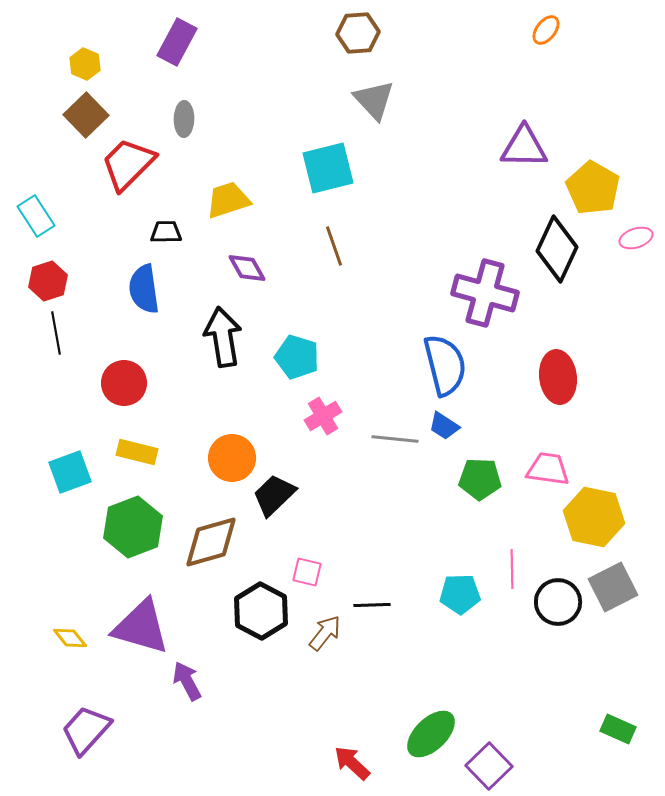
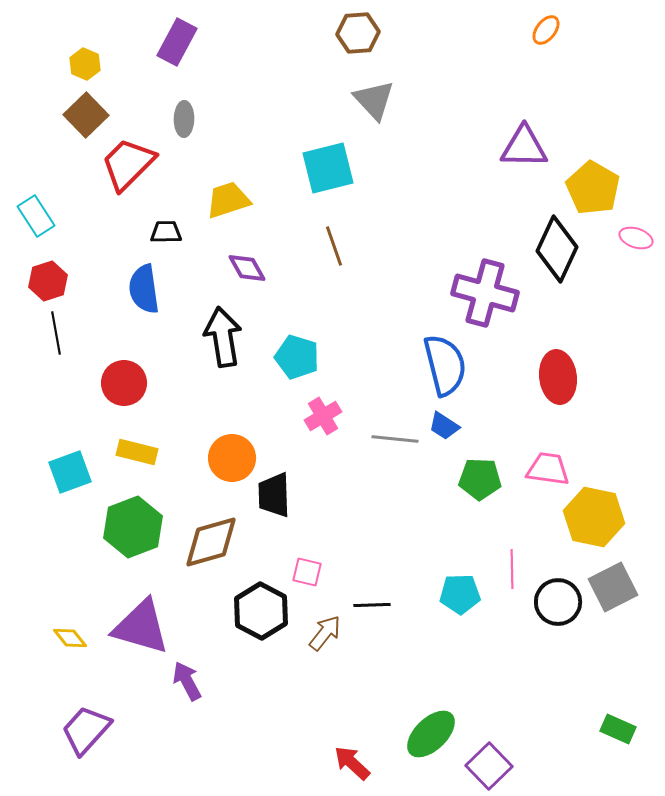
pink ellipse at (636, 238): rotated 36 degrees clockwise
black trapezoid at (274, 495): rotated 48 degrees counterclockwise
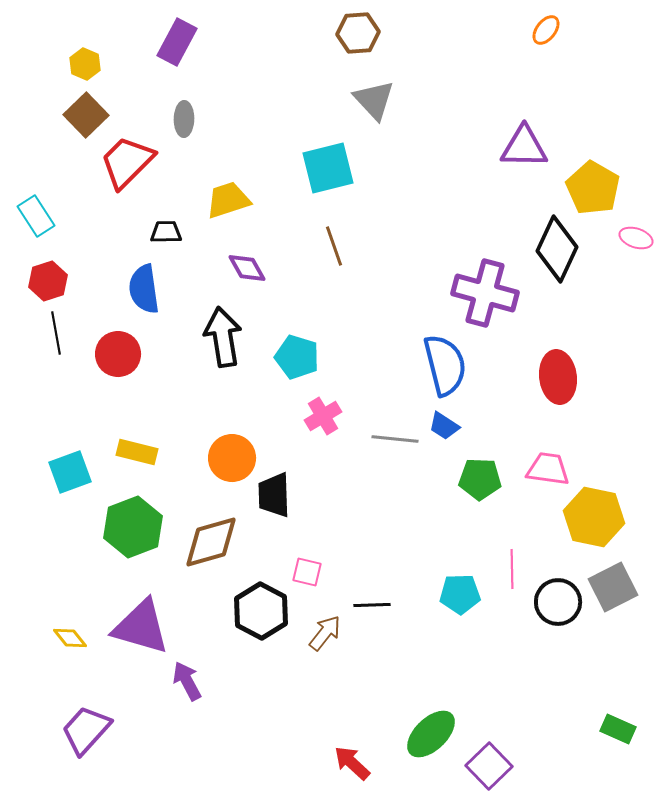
red trapezoid at (128, 164): moved 1 px left, 2 px up
red circle at (124, 383): moved 6 px left, 29 px up
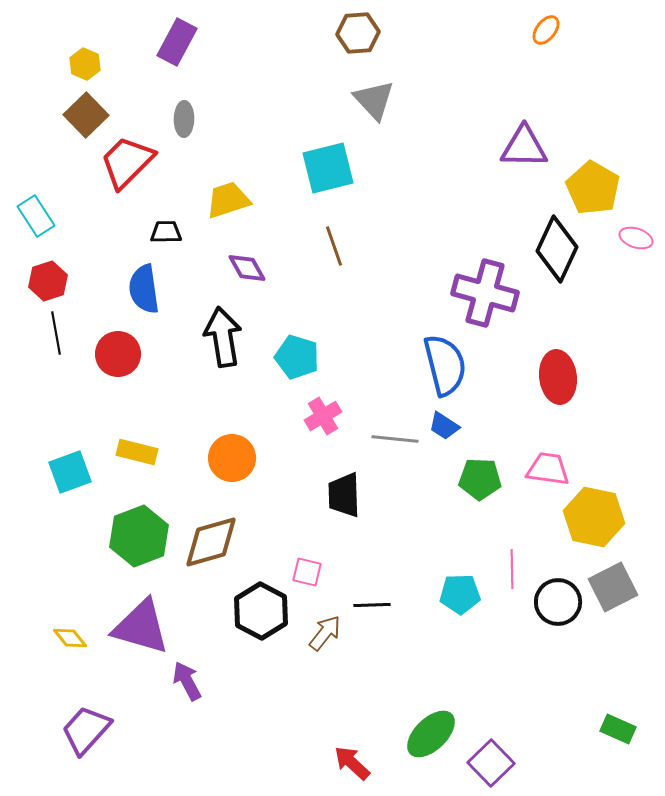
black trapezoid at (274, 495): moved 70 px right
green hexagon at (133, 527): moved 6 px right, 9 px down
purple square at (489, 766): moved 2 px right, 3 px up
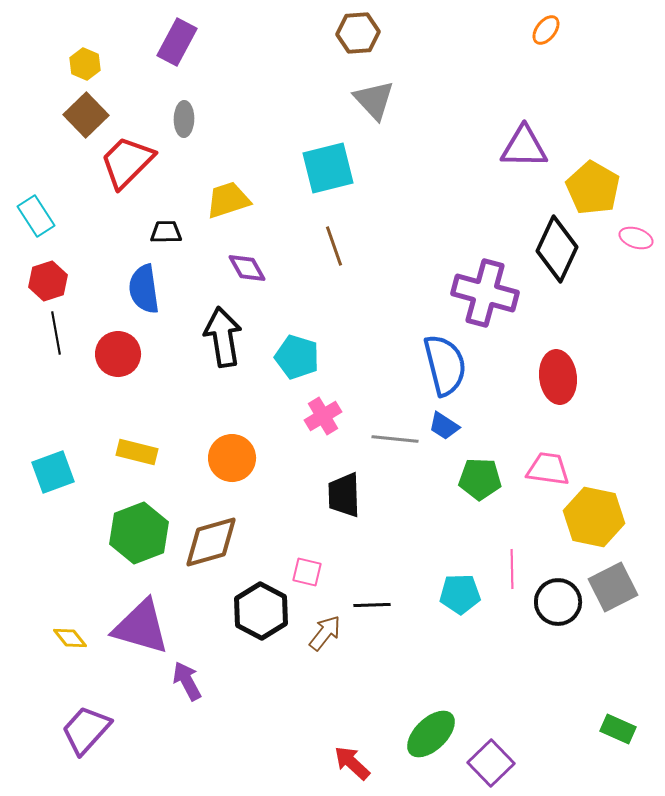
cyan square at (70, 472): moved 17 px left
green hexagon at (139, 536): moved 3 px up
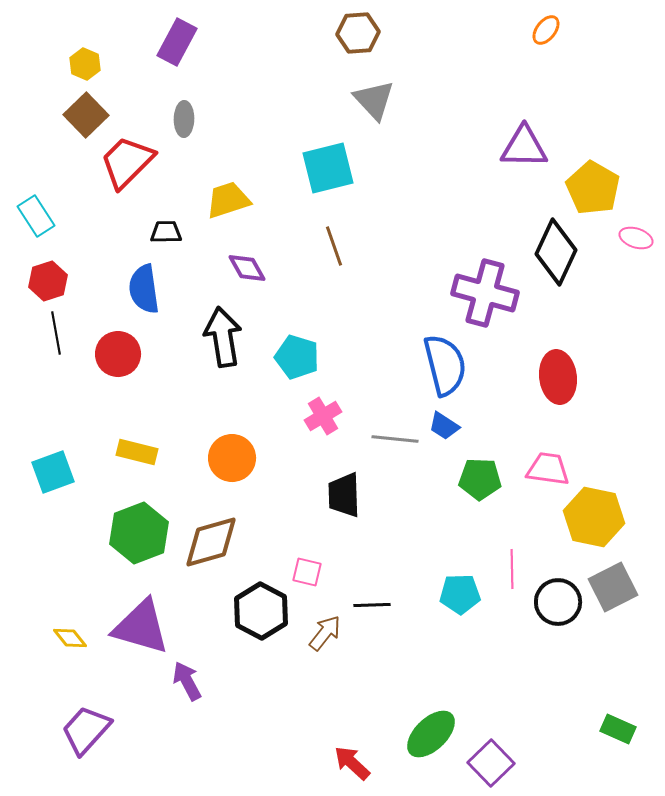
black diamond at (557, 249): moved 1 px left, 3 px down
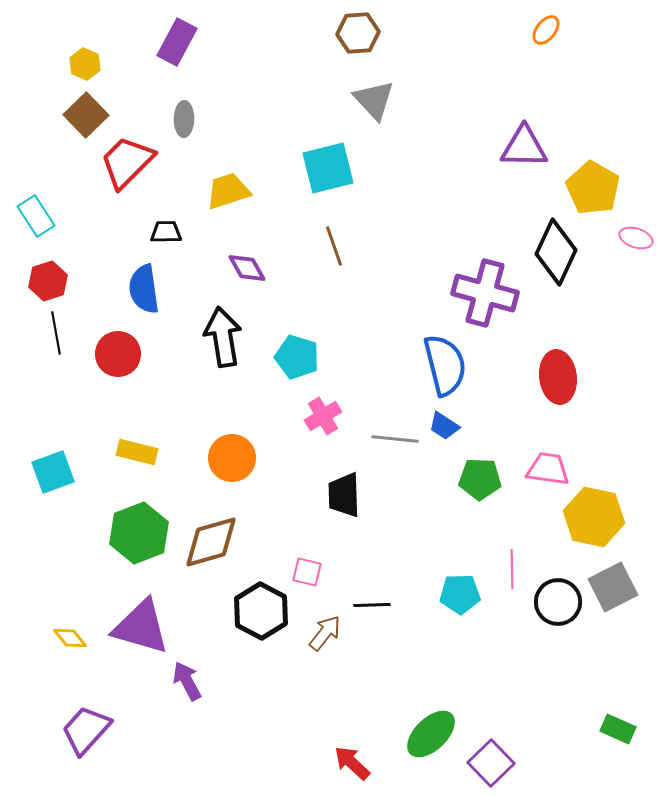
yellow trapezoid at (228, 200): moved 9 px up
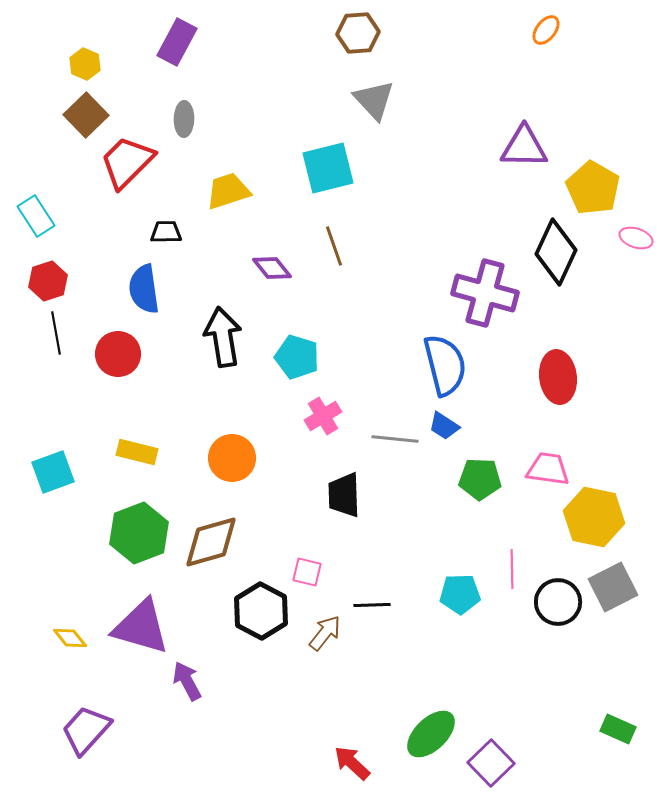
purple diamond at (247, 268): moved 25 px right; rotated 9 degrees counterclockwise
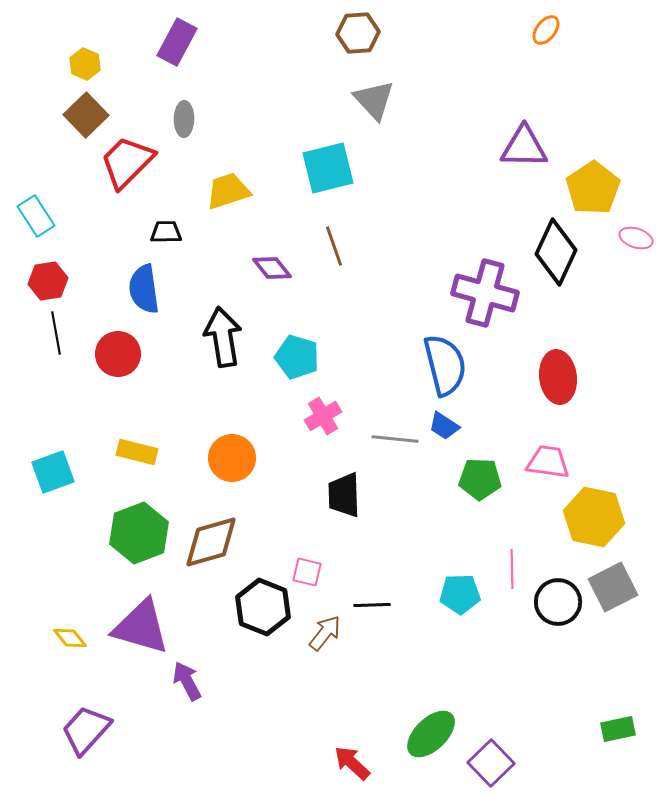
yellow pentagon at (593, 188): rotated 8 degrees clockwise
red hexagon at (48, 281): rotated 9 degrees clockwise
pink trapezoid at (548, 469): moved 7 px up
black hexagon at (261, 611): moved 2 px right, 4 px up; rotated 6 degrees counterclockwise
green rectangle at (618, 729): rotated 36 degrees counterclockwise
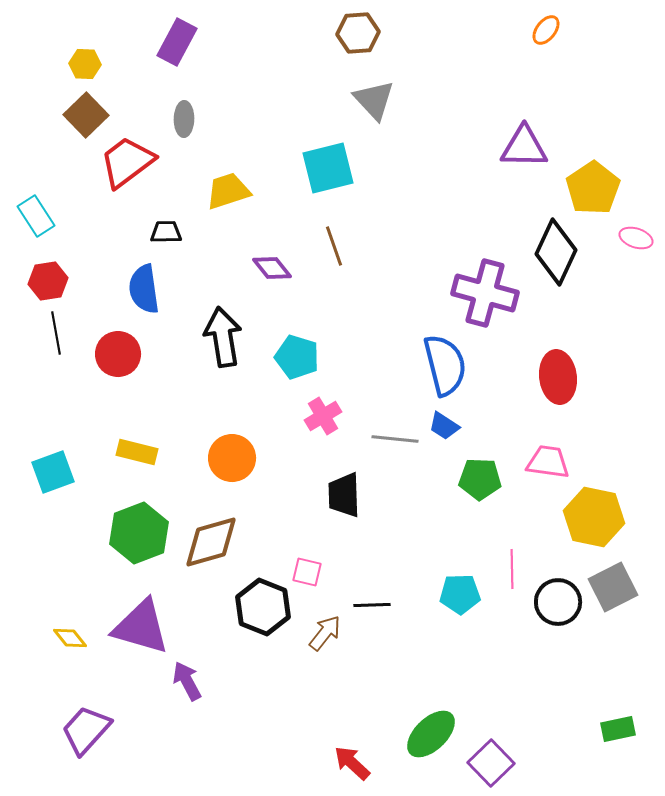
yellow hexagon at (85, 64): rotated 20 degrees counterclockwise
red trapezoid at (127, 162): rotated 8 degrees clockwise
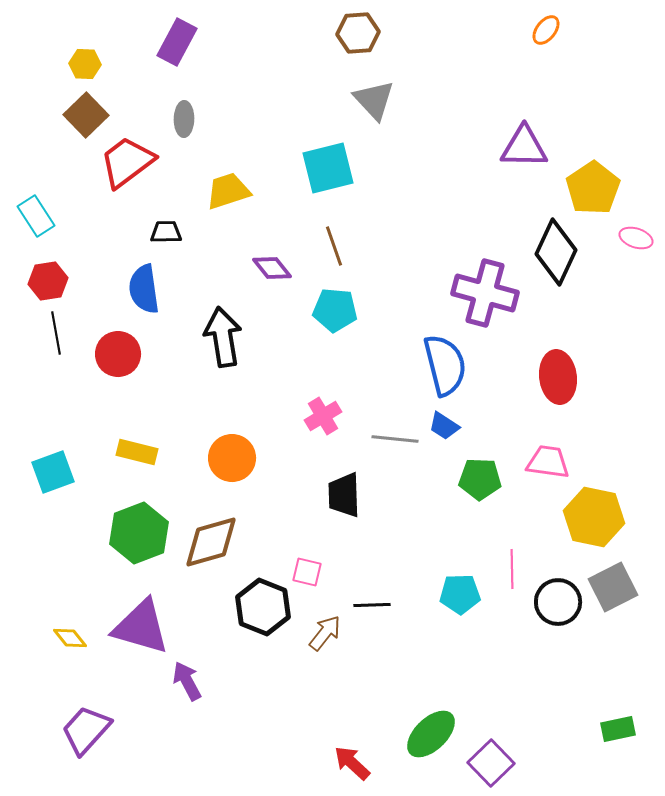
cyan pentagon at (297, 357): moved 38 px right, 47 px up; rotated 12 degrees counterclockwise
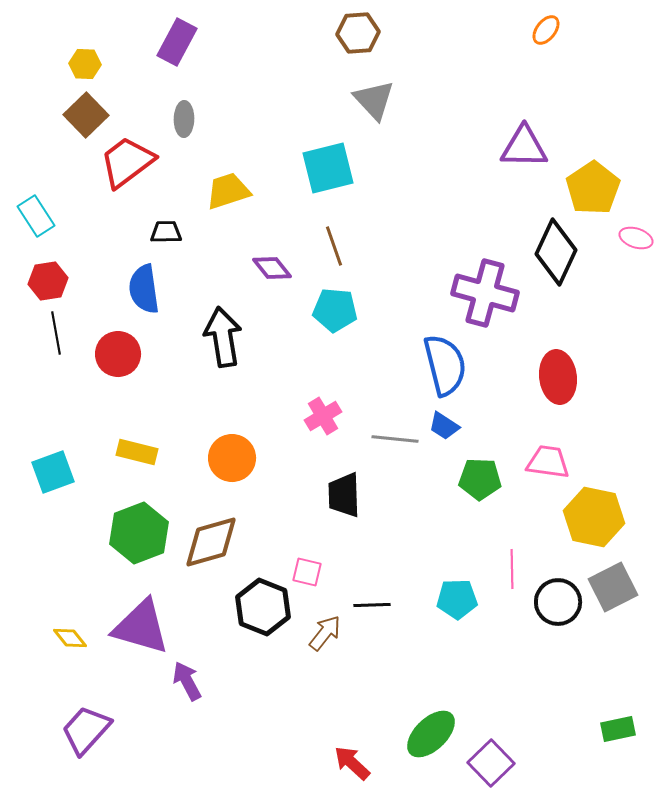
cyan pentagon at (460, 594): moved 3 px left, 5 px down
